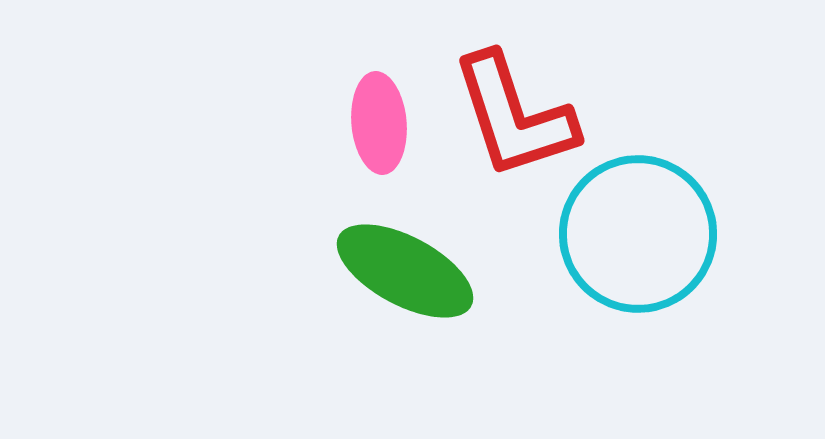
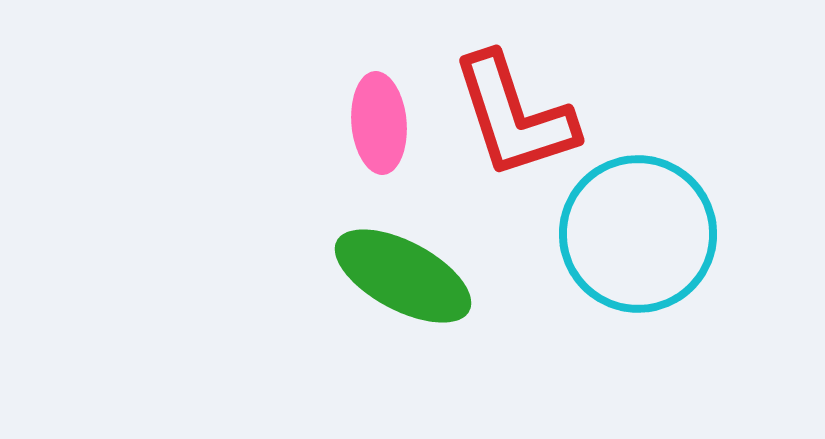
green ellipse: moved 2 px left, 5 px down
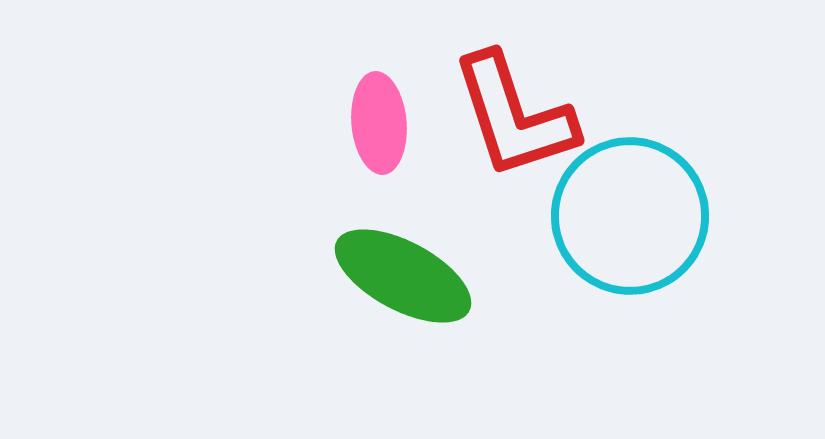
cyan circle: moved 8 px left, 18 px up
